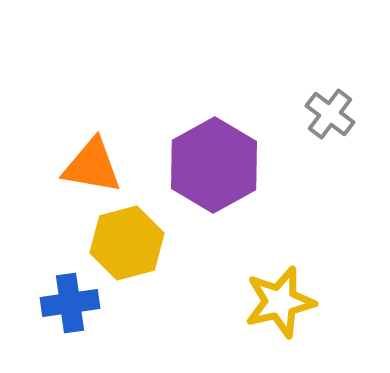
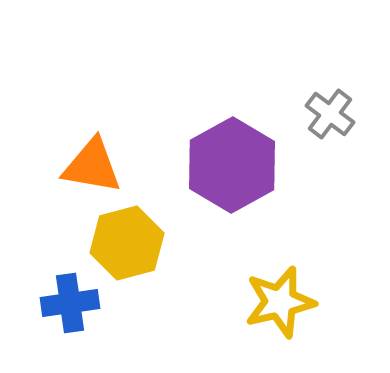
purple hexagon: moved 18 px right
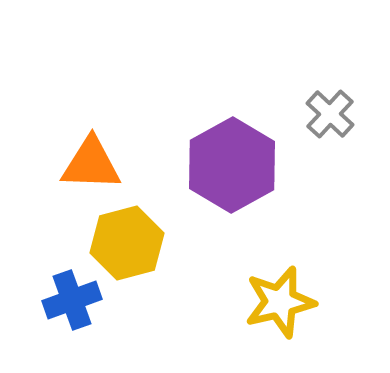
gray cross: rotated 6 degrees clockwise
orange triangle: moved 1 px left, 2 px up; rotated 8 degrees counterclockwise
blue cross: moved 2 px right, 3 px up; rotated 12 degrees counterclockwise
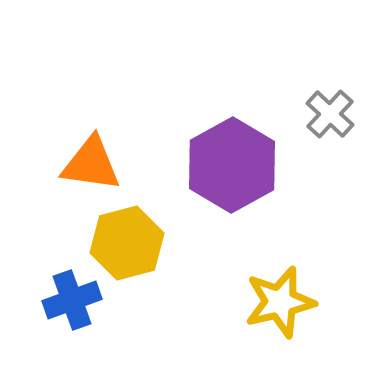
orange triangle: rotated 6 degrees clockwise
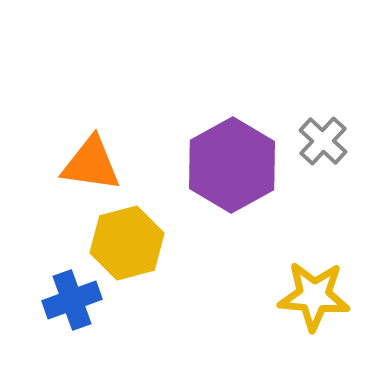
gray cross: moved 7 px left, 27 px down
yellow star: moved 34 px right, 6 px up; rotated 18 degrees clockwise
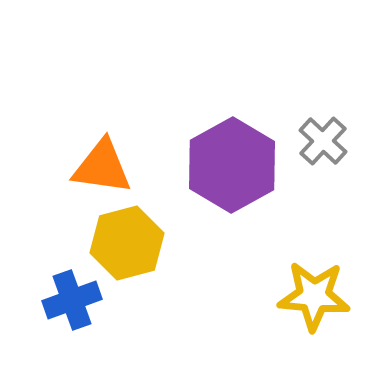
orange triangle: moved 11 px right, 3 px down
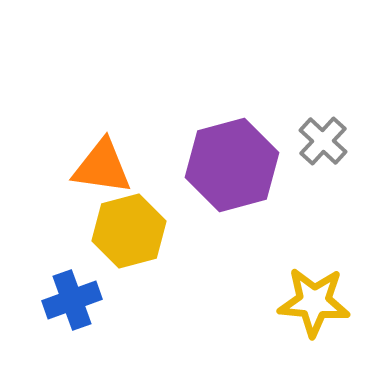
purple hexagon: rotated 14 degrees clockwise
yellow hexagon: moved 2 px right, 12 px up
yellow star: moved 6 px down
